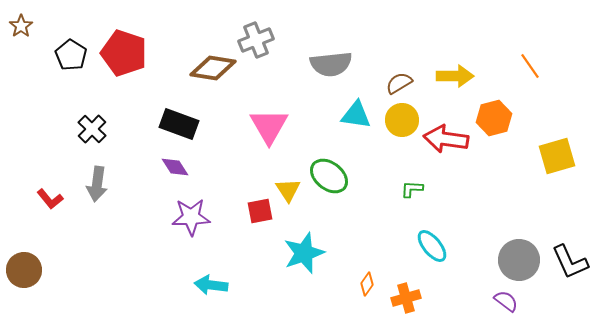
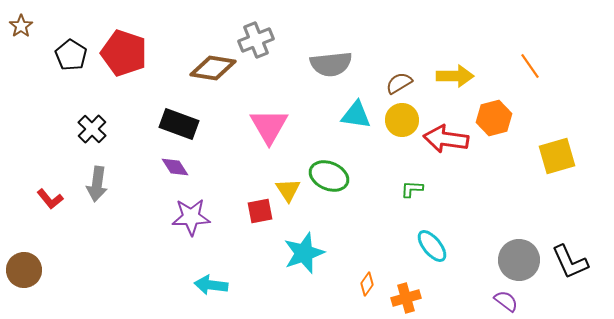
green ellipse: rotated 15 degrees counterclockwise
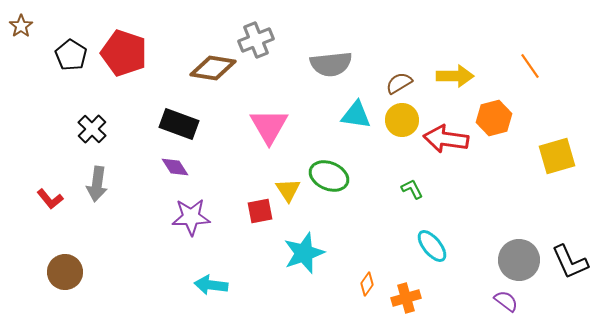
green L-shape: rotated 60 degrees clockwise
brown circle: moved 41 px right, 2 px down
